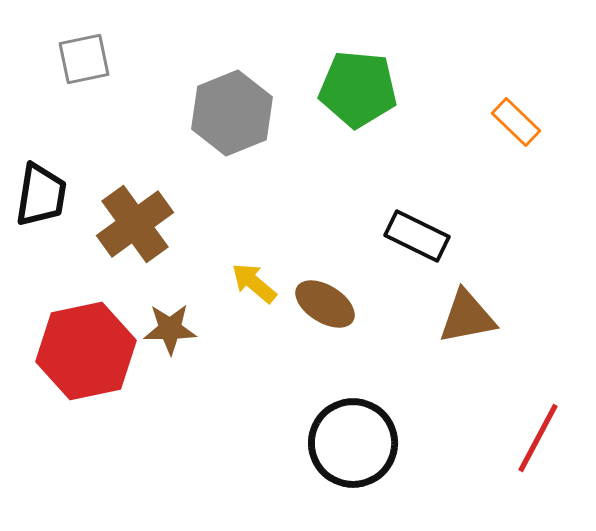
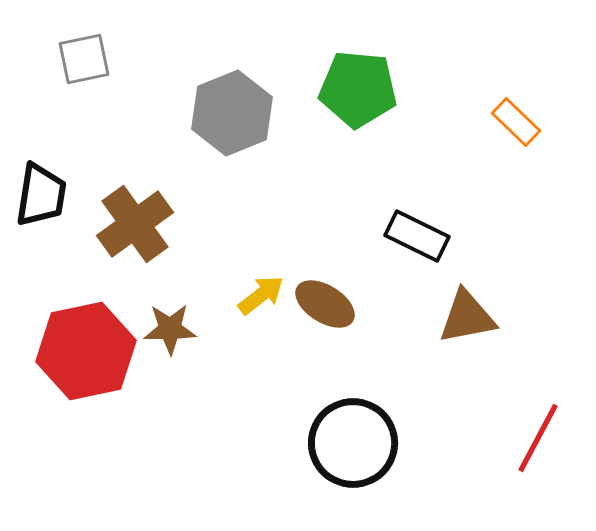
yellow arrow: moved 7 px right, 12 px down; rotated 102 degrees clockwise
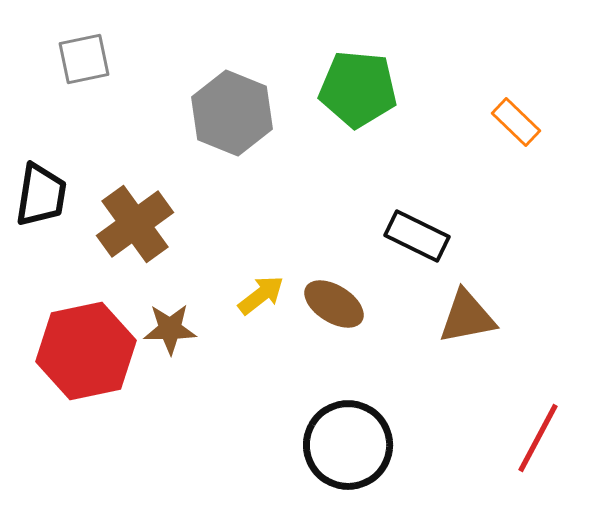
gray hexagon: rotated 16 degrees counterclockwise
brown ellipse: moved 9 px right
black circle: moved 5 px left, 2 px down
